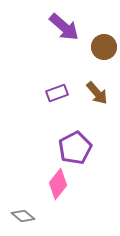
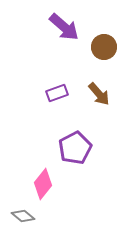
brown arrow: moved 2 px right, 1 px down
pink diamond: moved 15 px left
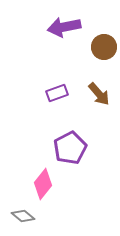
purple arrow: rotated 128 degrees clockwise
purple pentagon: moved 5 px left
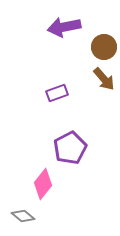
brown arrow: moved 5 px right, 15 px up
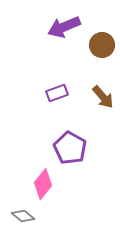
purple arrow: rotated 12 degrees counterclockwise
brown circle: moved 2 px left, 2 px up
brown arrow: moved 1 px left, 18 px down
purple pentagon: rotated 16 degrees counterclockwise
